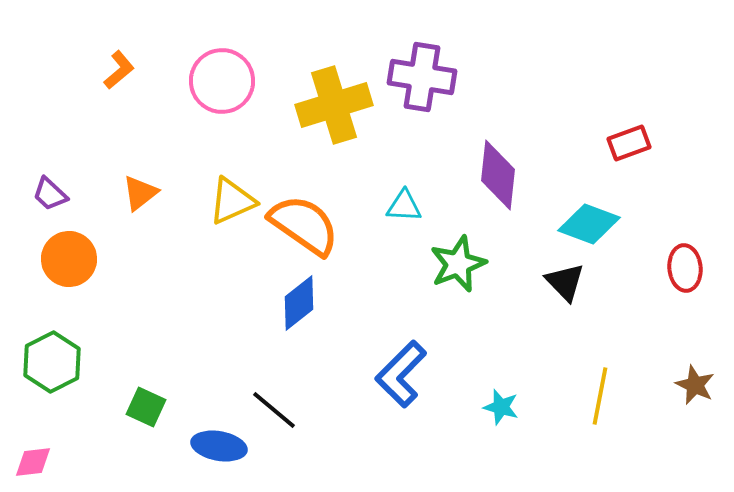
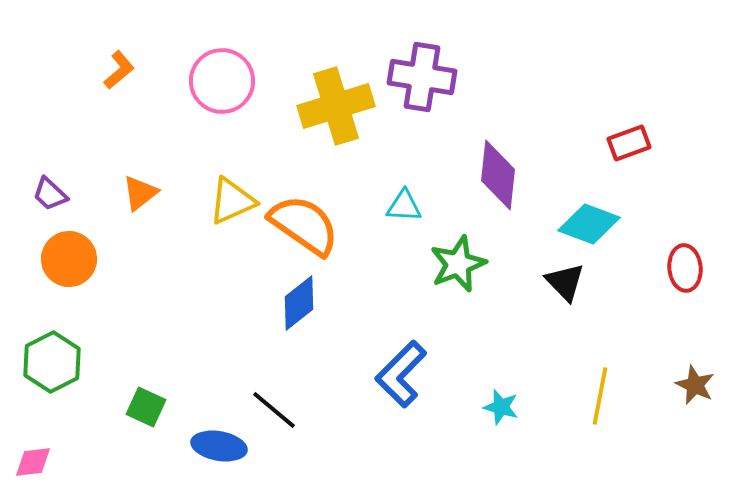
yellow cross: moved 2 px right, 1 px down
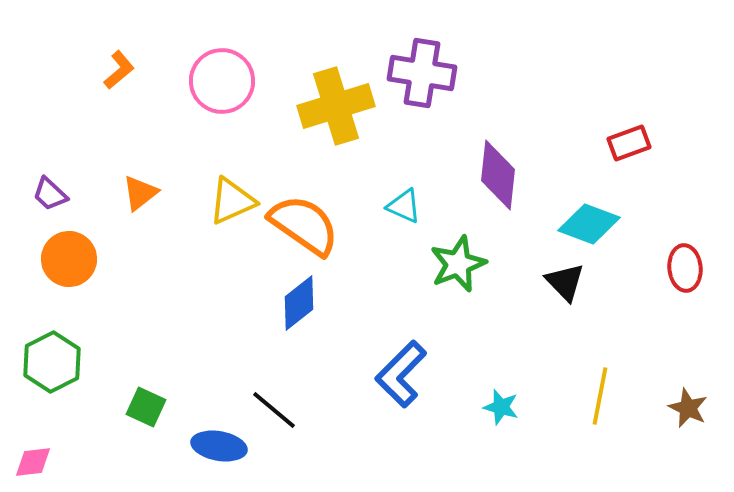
purple cross: moved 4 px up
cyan triangle: rotated 21 degrees clockwise
brown star: moved 7 px left, 23 px down
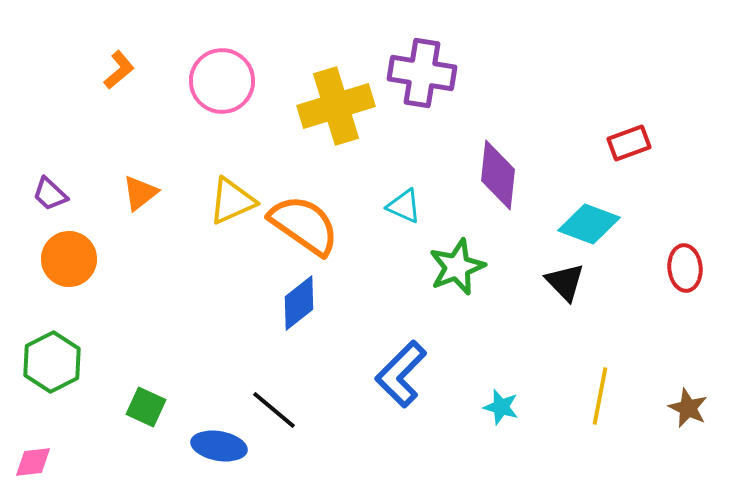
green star: moved 1 px left, 3 px down
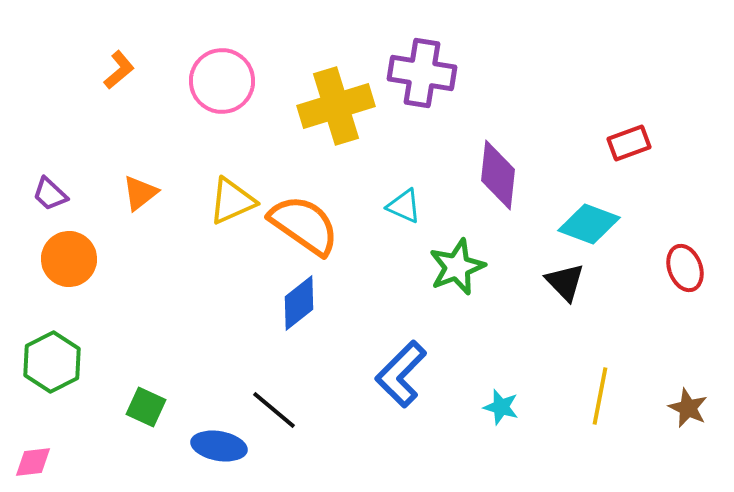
red ellipse: rotated 15 degrees counterclockwise
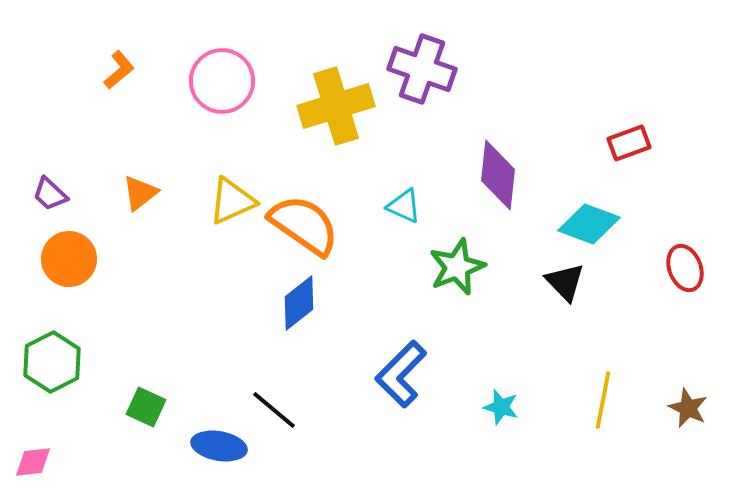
purple cross: moved 4 px up; rotated 10 degrees clockwise
yellow line: moved 3 px right, 4 px down
